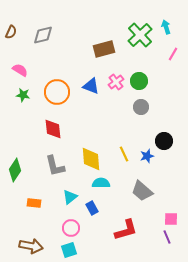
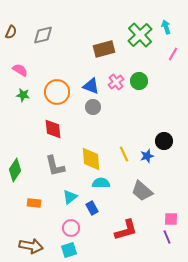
gray circle: moved 48 px left
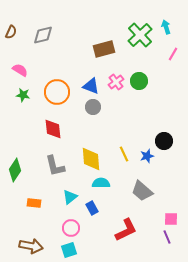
red L-shape: rotated 10 degrees counterclockwise
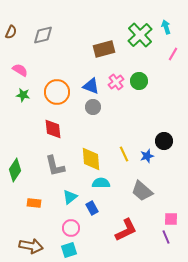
purple line: moved 1 px left
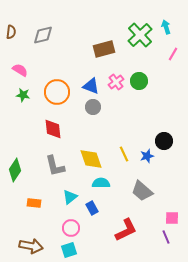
brown semicircle: rotated 16 degrees counterclockwise
yellow diamond: rotated 15 degrees counterclockwise
pink square: moved 1 px right, 1 px up
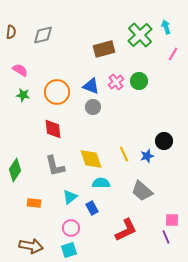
pink square: moved 2 px down
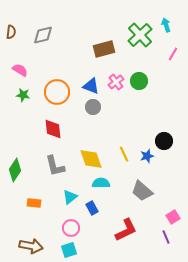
cyan arrow: moved 2 px up
pink square: moved 1 px right, 3 px up; rotated 32 degrees counterclockwise
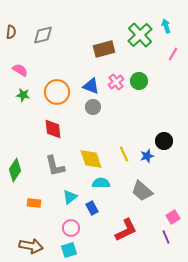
cyan arrow: moved 1 px down
